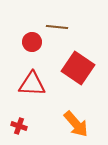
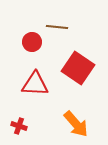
red triangle: moved 3 px right
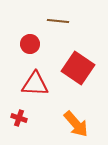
brown line: moved 1 px right, 6 px up
red circle: moved 2 px left, 2 px down
red cross: moved 8 px up
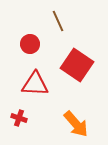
brown line: rotated 60 degrees clockwise
red square: moved 1 px left, 3 px up
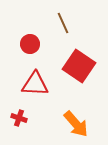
brown line: moved 5 px right, 2 px down
red square: moved 2 px right, 1 px down
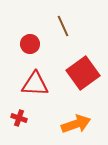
brown line: moved 3 px down
red square: moved 4 px right, 7 px down; rotated 20 degrees clockwise
orange arrow: rotated 68 degrees counterclockwise
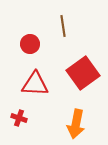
brown line: rotated 15 degrees clockwise
orange arrow: rotated 120 degrees clockwise
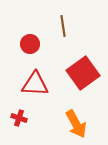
orange arrow: rotated 40 degrees counterclockwise
